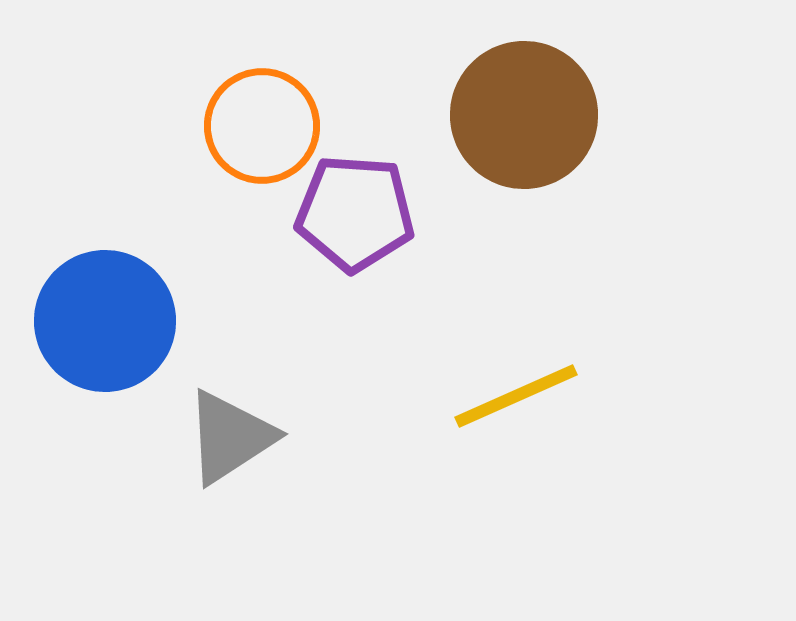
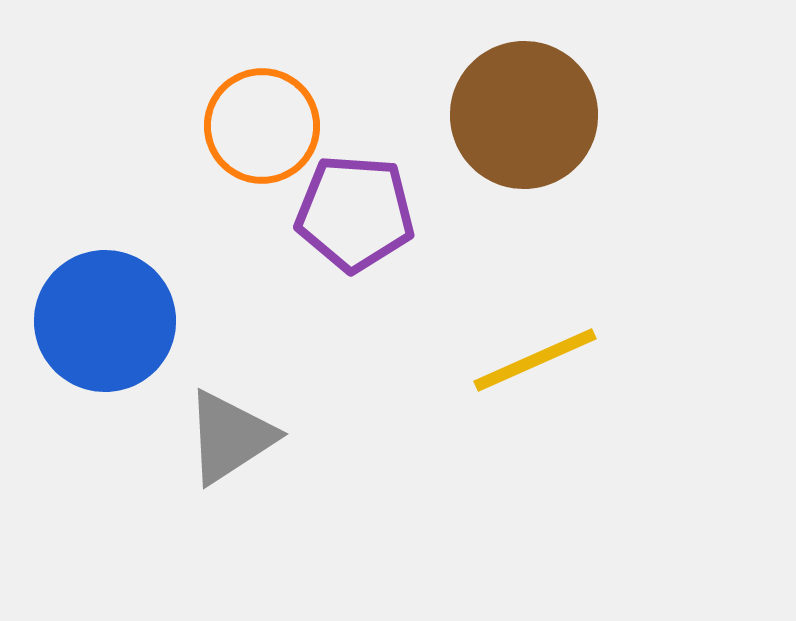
yellow line: moved 19 px right, 36 px up
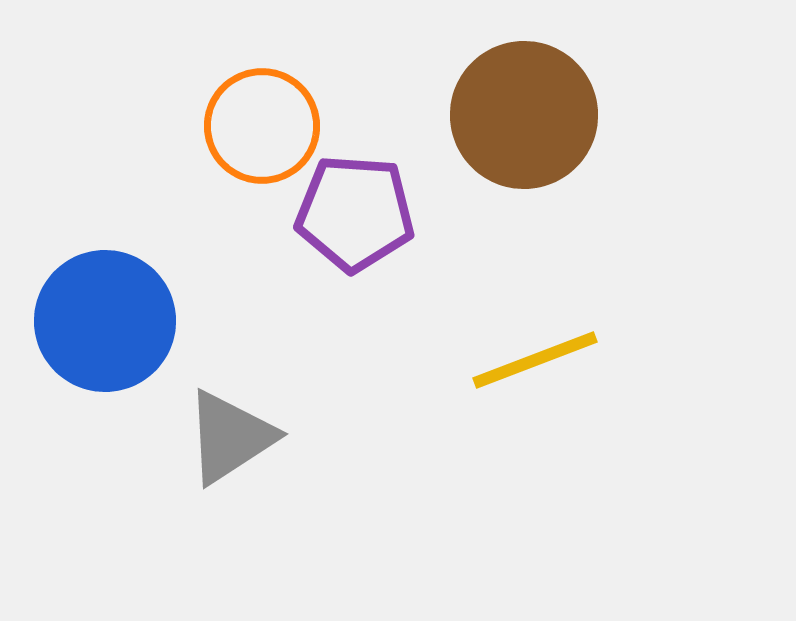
yellow line: rotated 3 degrees clockwise
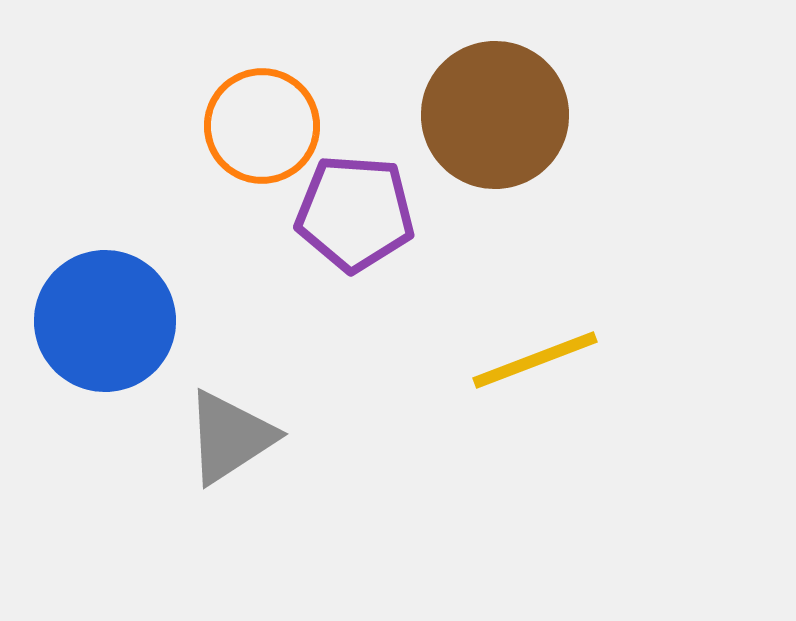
brown circle: moved 29 px left
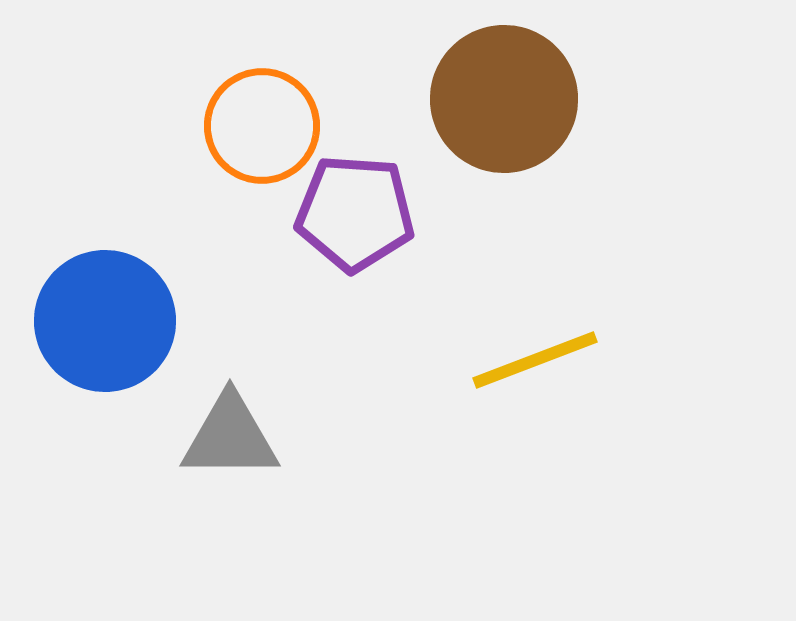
brown circle: moved 9 px right, 16 px up
gray triangle: rotated 33 degrees clockwise
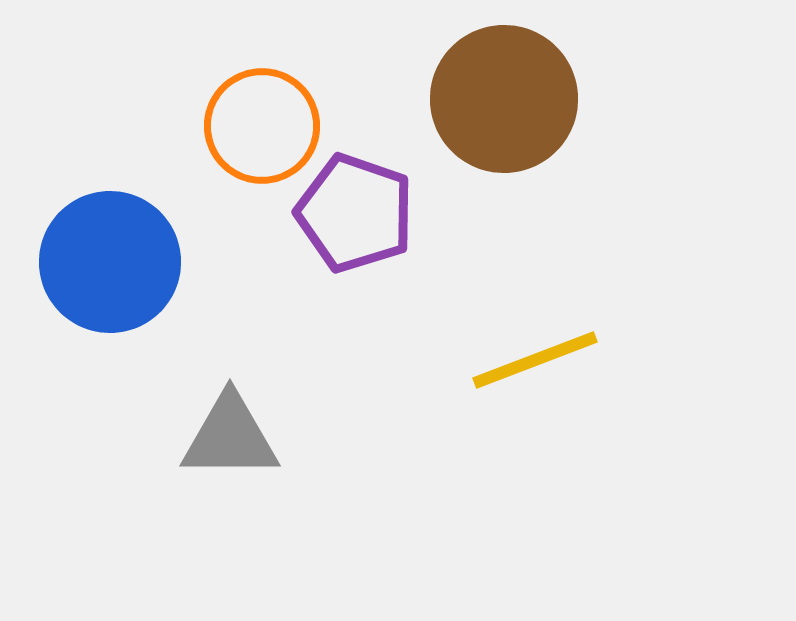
purple pentagon: rotated 15 degrees clockwise
blue circle: moved 5 px right, 59 px up
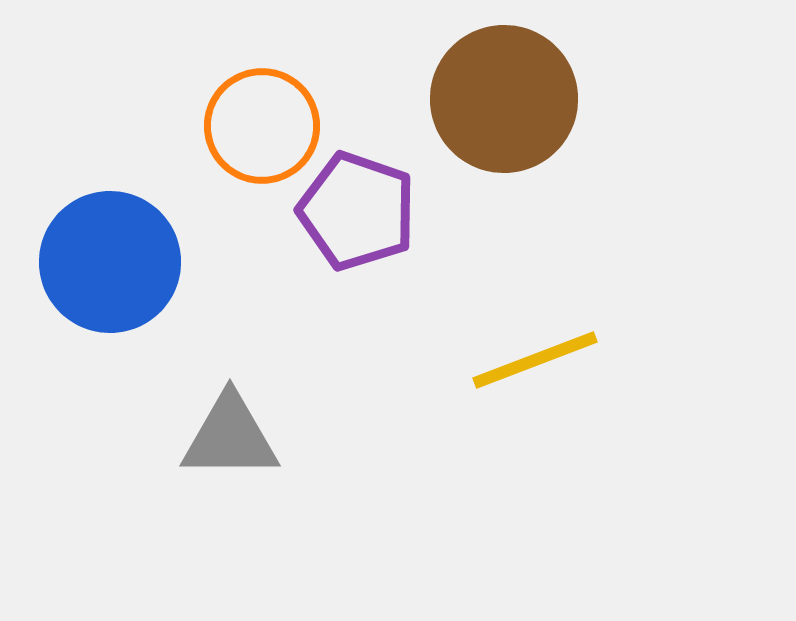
purple pentagon: moved 2 px right, 2 px up
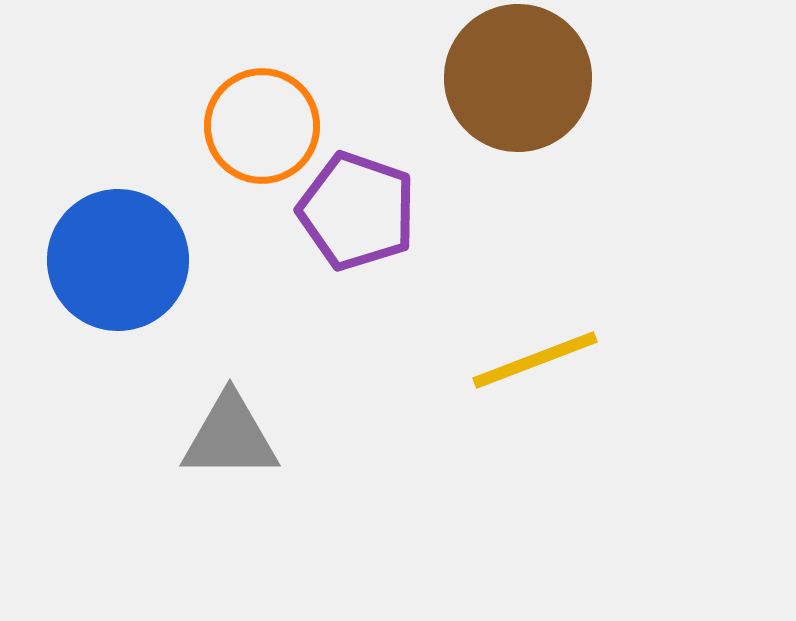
brown circle: moved 14 px right, 21 px up
blue circle: moved 8 px right, 2 px up
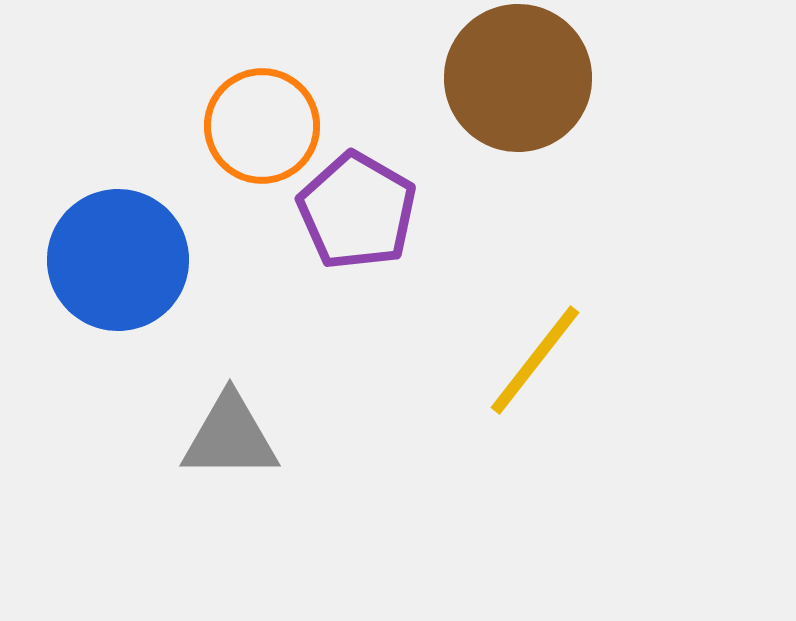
purple pentagon: rotated 11 degrees clockwise
yellow line: rotated 31 degrees counterclockwise
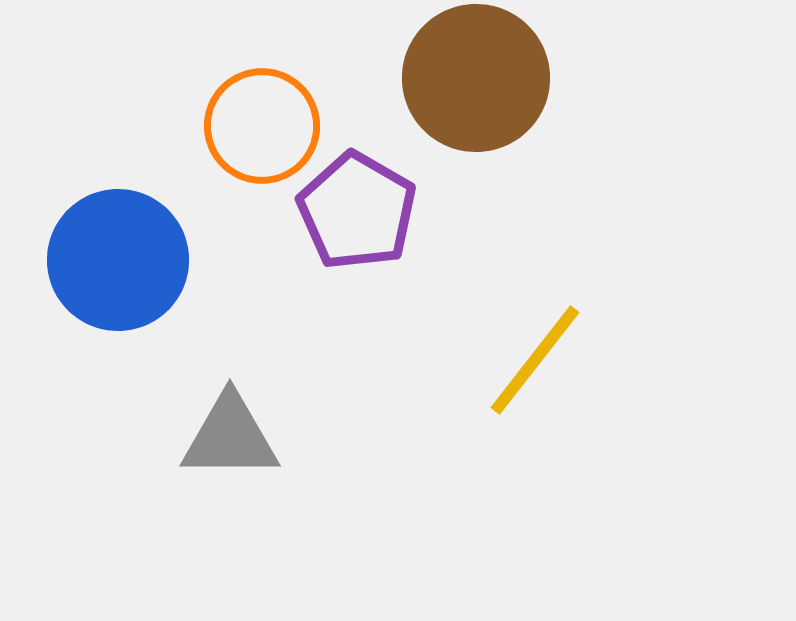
brown circle: moved 42 px left
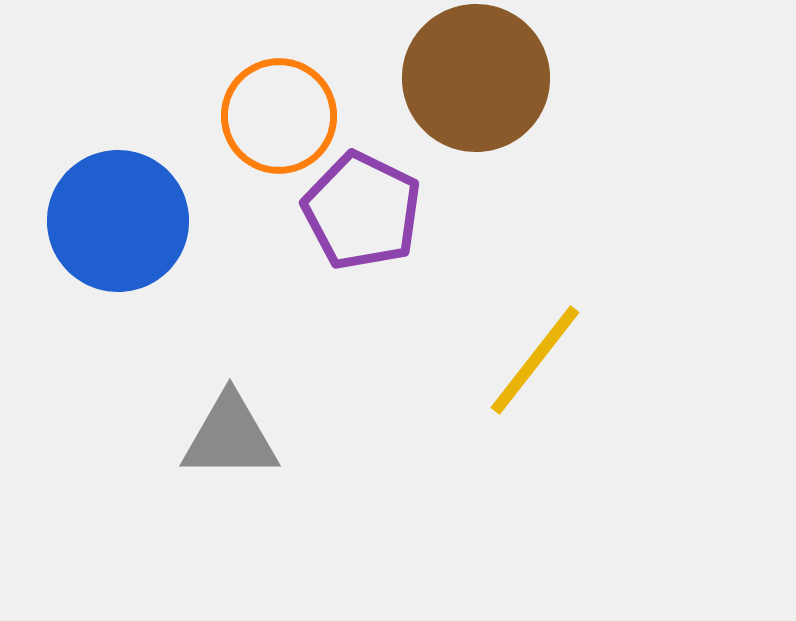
orange circle: moved 17 px right, 10 px up
purple pentagon: moved 5 px right; rotated 4 degrees counterclockwise
blue circle: moved 39 px up
